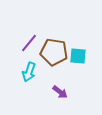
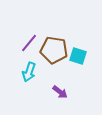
brown pentagon: moved 2 px up
cyan square: rotated 12 degrees clockwise
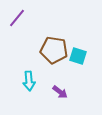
purple line: moved 12 px left, 25 px up
cyan arrow: moved 9 px down; rotated 24 degrees counterclockwise
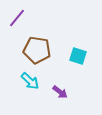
brown pentagon: moved 17 px left
cyan arrow: moved 1 px right; rotated 42 degrees counterclockwise
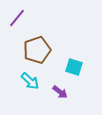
brown pentagon: rotated 28 degrees counterclockwise
cyan square: moved 4 px left, 11 px down
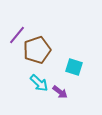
purple line: moved 17 px down
cyan arrow: moved 9 px right, 2 px down
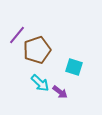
cyan arrow: moved 1 px right
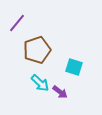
purple line: moved 12 px up
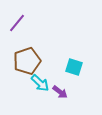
brown pentagon: moved 10 px left, 11 px down
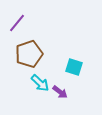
brown pentagon: moved 2 px right, 7 px up
